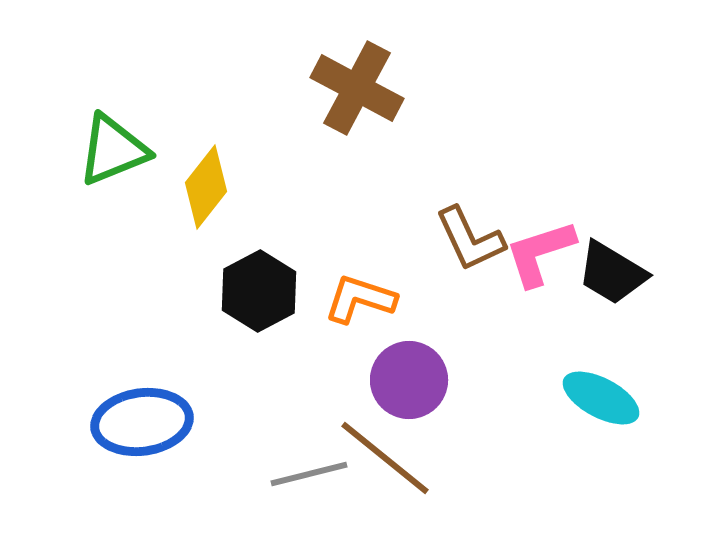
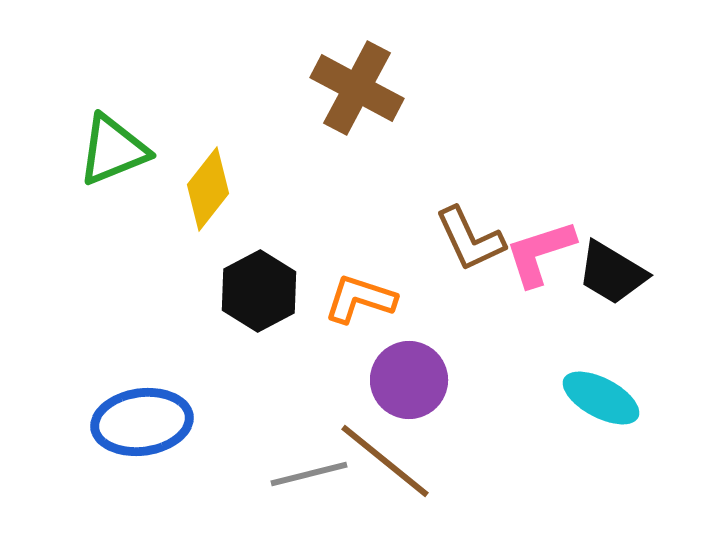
yellow diamond: moved 2 px right, 2 px down
brown line: moved 3 px down
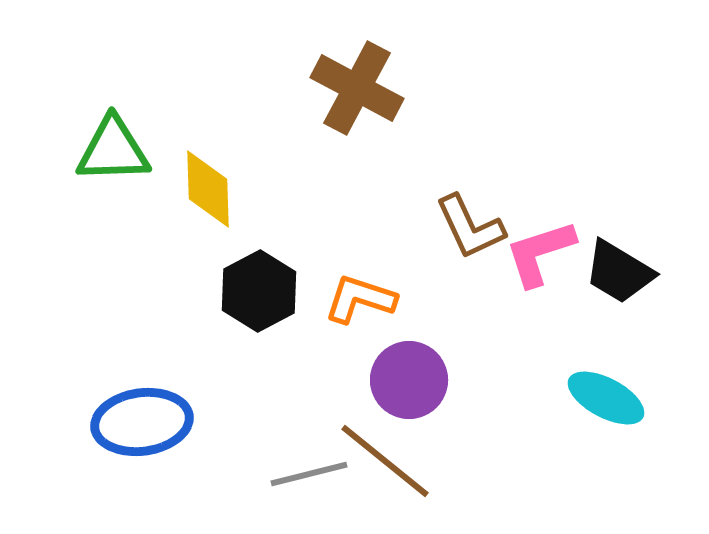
green triangle: rotated 20 degrees clockwise
yellow diamond: rotated 40 degrees counterclockwise
brown L-shape: moved 12 px up
black trapezoid: moved 7 px right, 1 px up
cyan ellipse: moved 5 px right
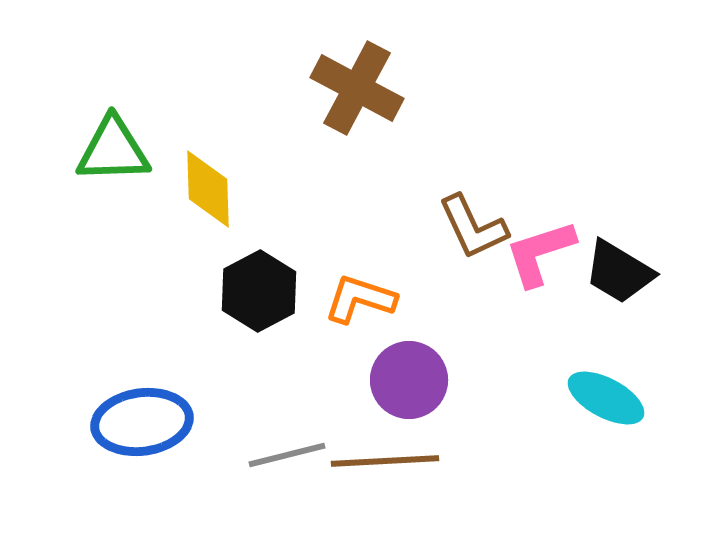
brown L-shape: moved 3 px right
brown line: rotated 42 degrees counterclockwise
gray line: moved 22 px left, 19 px up
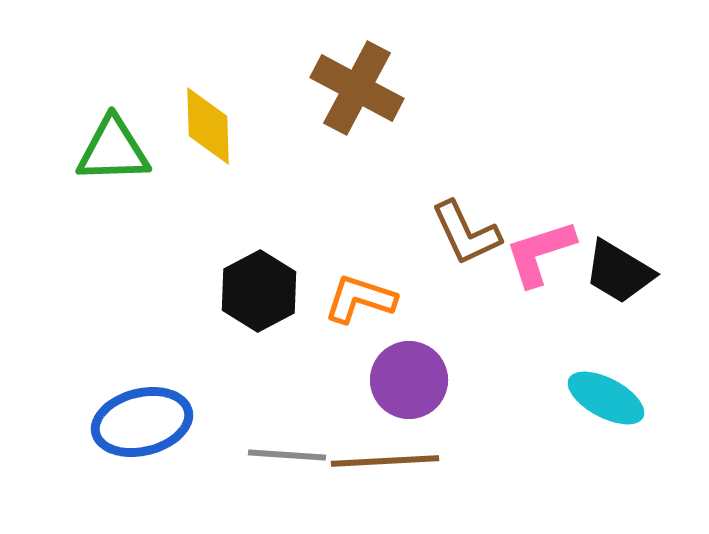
yellow diamond: moved 63 px up
brown L-shape: moved 7 px left, 6 px down
blue ellipse: rotated 6 degrees counterclockwise
gray line: rotated 18 degrees clockwise
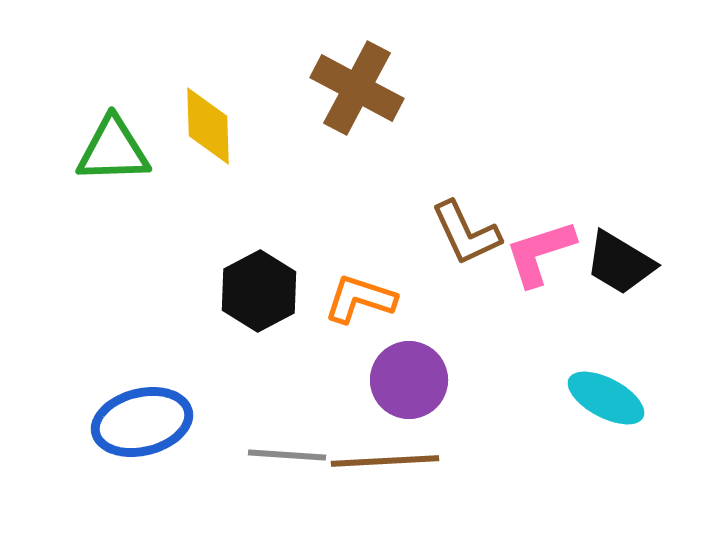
black trapezoid: moved 1 px right, 9 px up
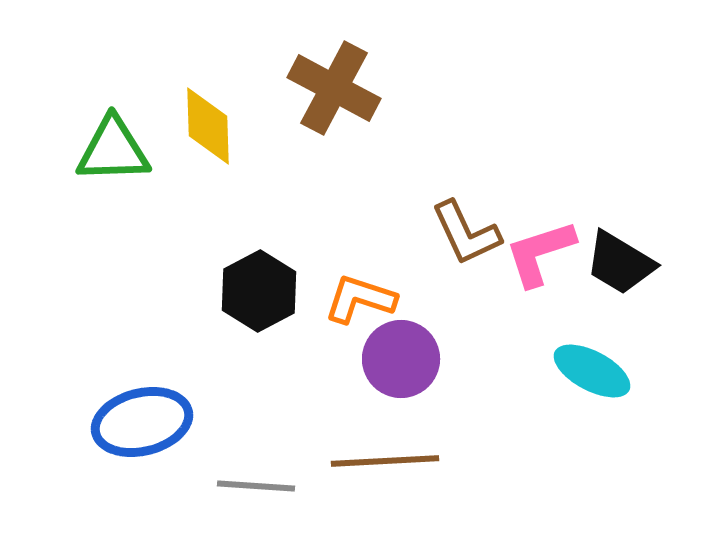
brown cross: moved 23 px left
purple circle: moved 8 px left, 21 px up
cyan ellipse: moved 14 px left, 27 px up
gray line: moved 31 px left, 31 px down
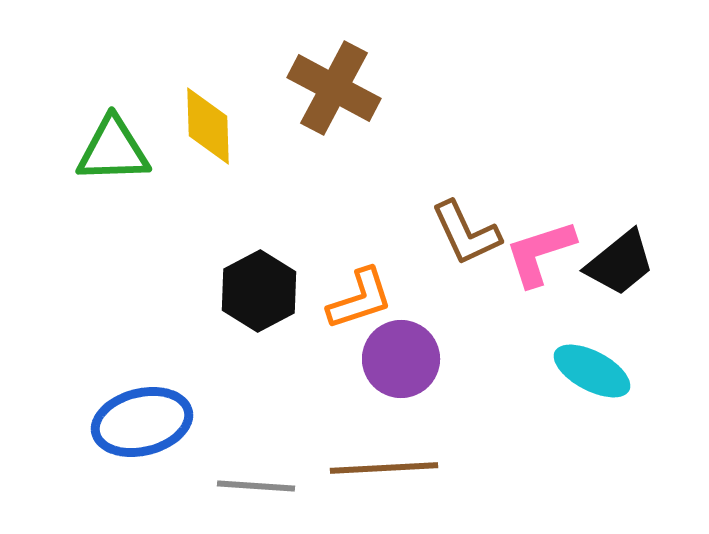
black trapezoid: rotated 70 degrees counterclockwise
orange L-shape: rotated 144 degrees clockwise
brown line: moved 1 px left, 7 px down
